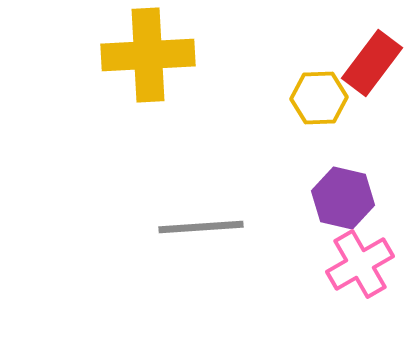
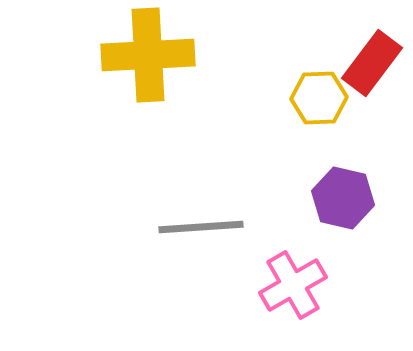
pink cross: moved 67 px left, 21 px down
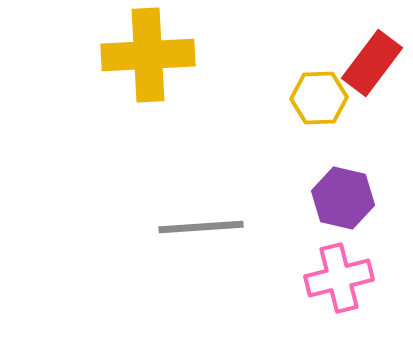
pink cross: moved 46 px right, 7 px up; rotated 16 degrees clockwise
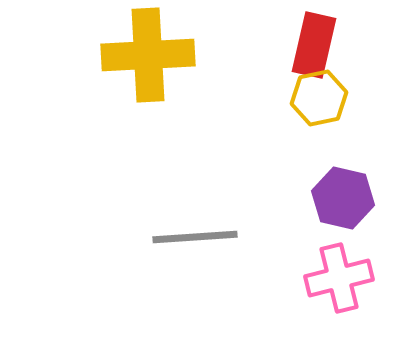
red rectangle: moved 58 px left, 18 px up; rotated 24 degrees counterclockwise
yellow hexagon: rotated 10 degrees counterclockwise
gray line: moved 6 px left, 10 px down
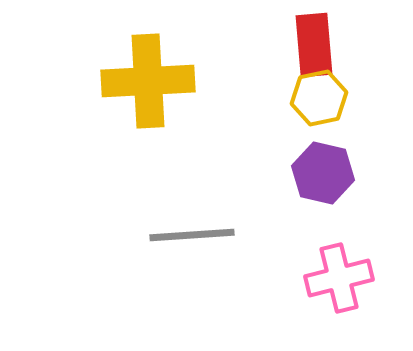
red rectangle: rotated 18 degrees counterclockwise
yellow cross: moved 26 px down
purple hexagon: moved 20 px left, 25 px up
gray line: moved 3 px left, 2 px up
